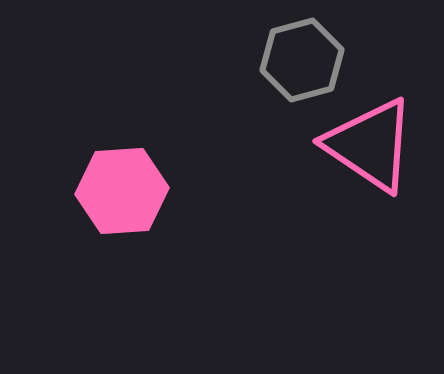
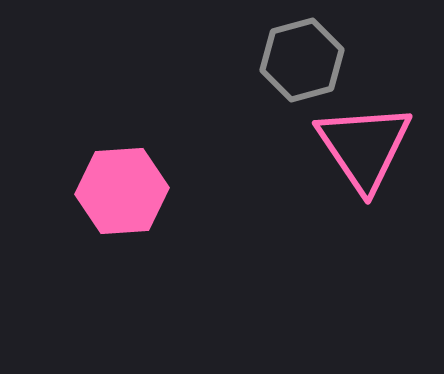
pink triangle: moved 6 px left, 2 px down; rotated 22 degrees clockwise
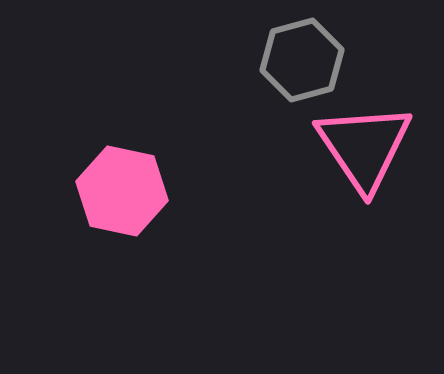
pink hexagon: rotated 16 degrees clockwise
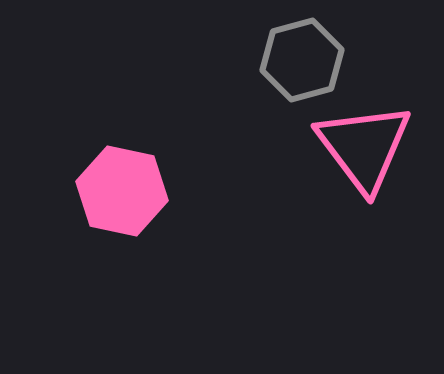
pink triangle: rotated 3 degrees counterclockwise
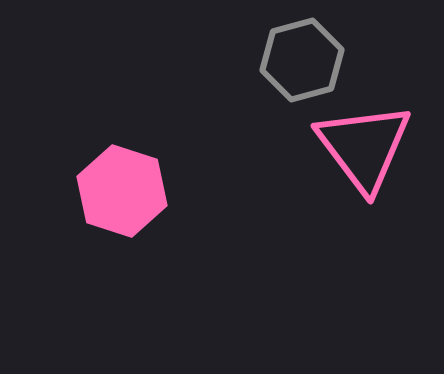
pink hexagon: rotated 6 degrees clockwise
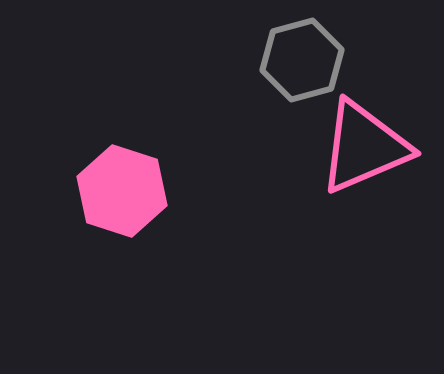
pink triangle: rotated 44 degrees clockwise
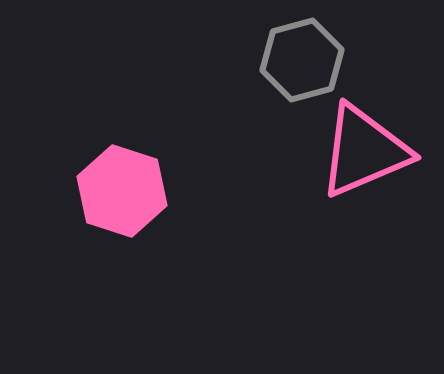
pink triangle: moved 4 px down
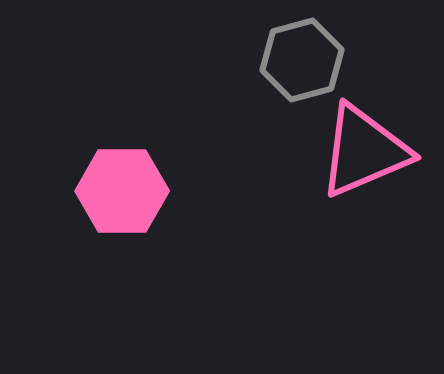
pink hexagon: rotated 18 degrees counterclockwise
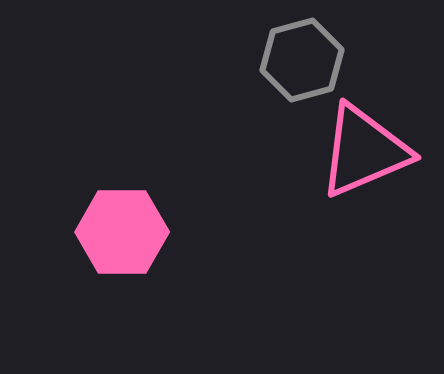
pink hexagon: moved 41 px down
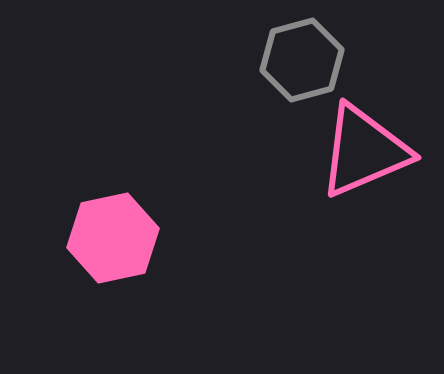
pink hexagon: moved 9 px left, 6 px down; rotated 12 degrees counterclockwise
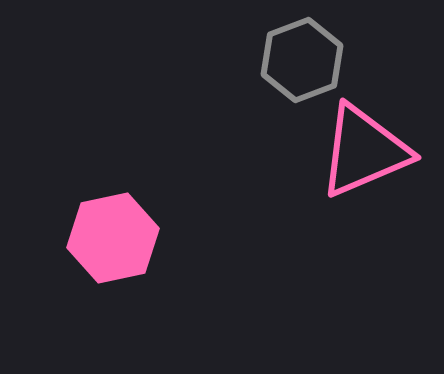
gray hexagon: rotated 6 degrees counterclockwise
